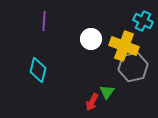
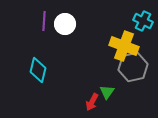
white circle: moved 26 px left, 15 px up
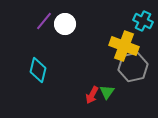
purple line: rotated 36 degrees clockwise
red arrow: moved 7 px up
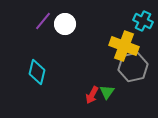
purple line: moved 1 px left
cyan diamond: moved 1 px left, 2 px down
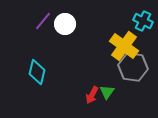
yellow cross: rotated 16 degrees clockwise
gray hexagon: rotated 20 degrees clockwise
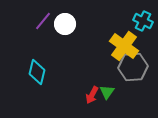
gray hexagon: rotated 12 degrees counterclockwise
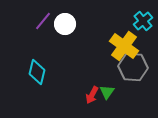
cyan cross: rotated 24 degrees clockwise
gray hexagon: rotated 8 degrees clockwise
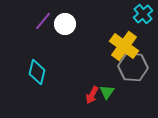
cyan cross: moved 7 px up
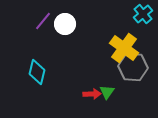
yellow cross: moved 2 px down
red arrow: moved 1 px up; rotated 120 degrees counterclockwise
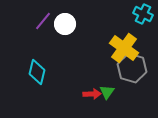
cyan cross: rotated 24 degrees counterclockwise
gray hexagon: moved 1 px left, 1 px down; rotated 12 degrees clockwise
